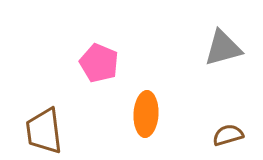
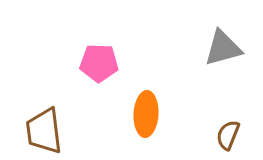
pink pentagon: rotated 21 degrees counterclockwise
brown semicircle: rotated 52 degrees counterclockwise
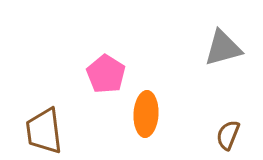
pink pentagon: moved 7 px right, 11 px down; rotated 30 degrees clockwise
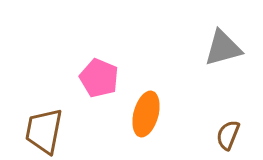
pink pentagon: moved 7 px left, 4 px down; rotated 9 degrees counterclockwise
orange ellipse: rotated 12 degrees clockwise
brown trapezoid: rotated 18 degrees clockwise
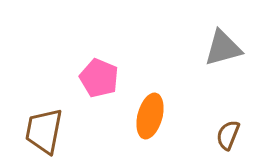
orange ellipse: moved 4 px right, 2 px down
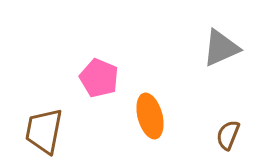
gray triangle: moved 2 px left; rotated 9 degrees counterclockwise
orange ellipse: rotated 30 degrees counterclockwise
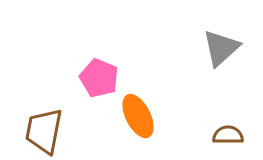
gray triangle: rotated 18 degrees counterclockwise
orange ellipse: moved 12 px left; rotated 12 degrees counterclockwise
brown semicircle: rotated 68 degrees clockwise
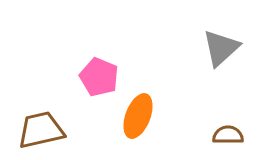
pink pentagon: moved 1 px up
orange ellipse: rotated 48 degrees clockwise
brown trapezoid: moved 3 px left, 1 px up; rotated 66 degrees clockwise
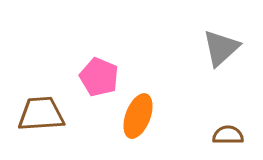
brown trapezoid: moved 16 px up; rotated 9 degrees clockwise
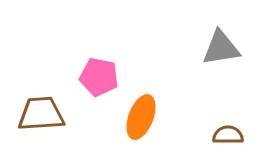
gray triangle: rotated 33 degrees clockwise
pink pentagon: rotated 12 degrees counterclockwise
orange ellipse: moved 3 px right, 1 px down
